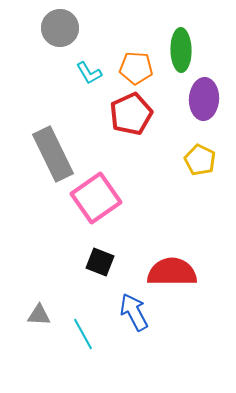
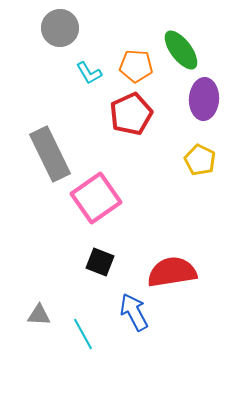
green ellipse: rotated 36 degrees counterclockwise
orange pentagon: moved 2 px up
gray rectangle: moved 3 px left
red semicircle: rotated 9 degrees counterclockwise
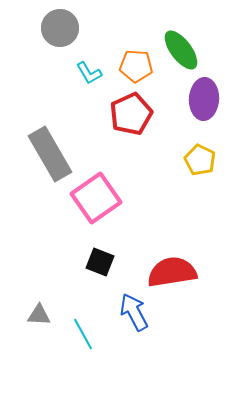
gray rectangle: rotated 4 degrees counterclockwise
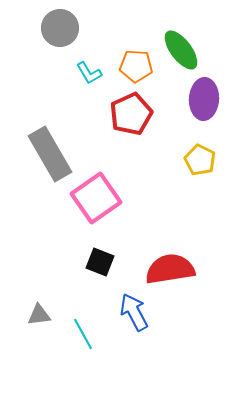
red semicircle: moved 2 px left, 3 px up
gray triangle: rotated 10 degrees counterclockwise
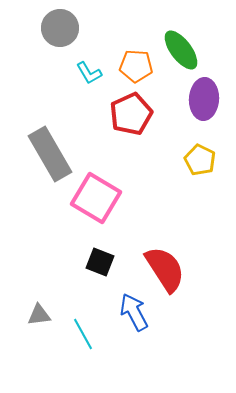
pink square: rotated 24 degrees counterclockwise
red semicircle: moved 5 px left; rotated 66 degrees clockwise
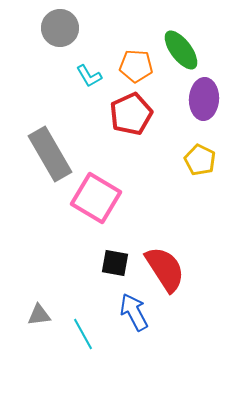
cyan L-shape: moved 3 px down
black square: moved 15 px right, 1 px down; rotated 12 degrees counterclockwise
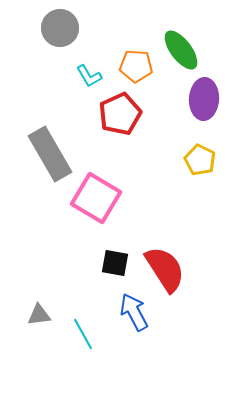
red pentagon: moved 11 px left
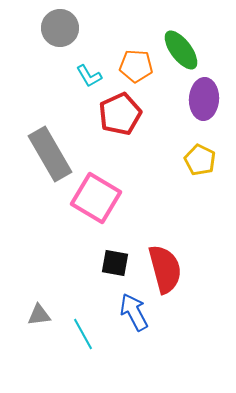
red semicircle: rotated 18 degrees clockwise
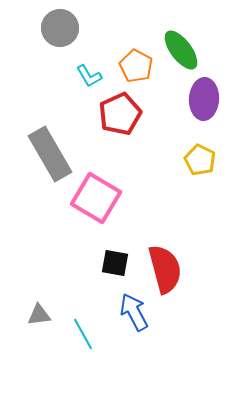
orange pentagon: rotated 24 degrees clockwise
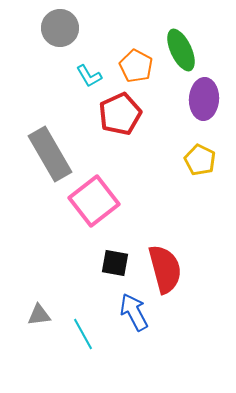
green ellipse: rotated 12 degrees clockwise
pink square: moved 2 px left, 3 px down; rotated 21 degrees clockwise
